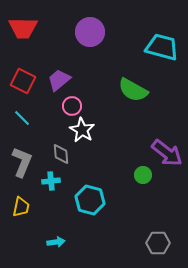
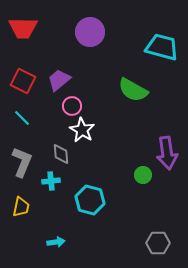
purple arrow: rotated 44 degrees clockwise
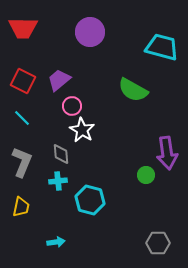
green circle: moved 3 px right
cyan cross: moved 7 px right
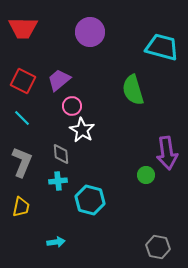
green semicircle: rotated 44 degrees clockwise
gray hexagon: moved 4 px down; rotated 10 degrees clockwise
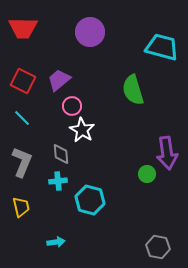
green circle: moved 1 px right, 1 px up
yellow trapezoid: rotated 25 degrees counterclockwise
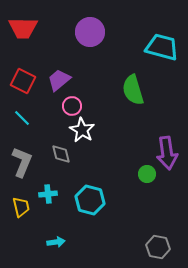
gray diamond: rotated 10 degrees counterclockwise
cyan cross: moved 10 px left, 13 px down
